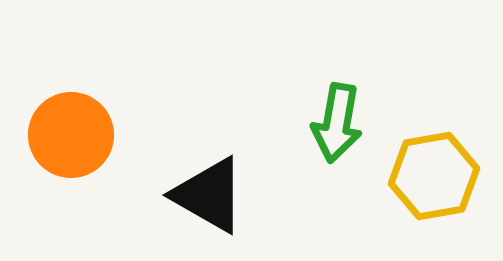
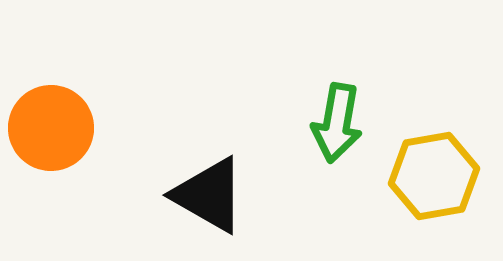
orange circle: moved 20 px left, 7 px up
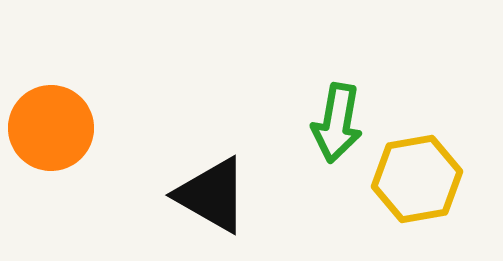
yellow hexagon: moved 17 px left, 3 px down
black triangle: moved 3 px right
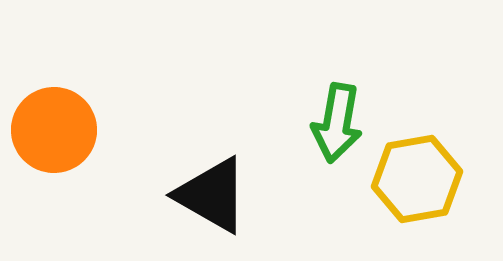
orange circle: moved 3 px right, 2 px down
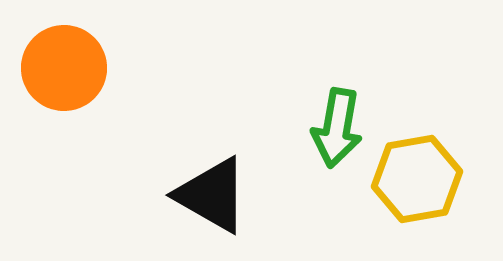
green arrow: moved 5 px down
orange circle: moved 10 px right, 62 px up
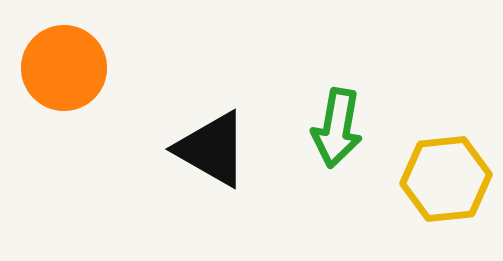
yellow hexagon: moved 29 px right; rotated 4 degrees clockwise
black triangle: moved 46 px up
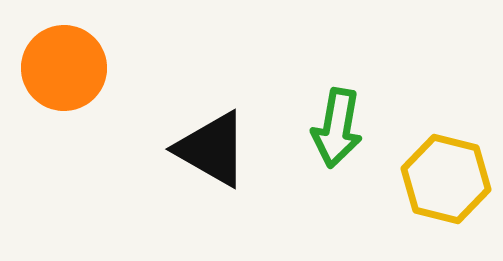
yellow hexagon: rotated 20 degrees clockwise
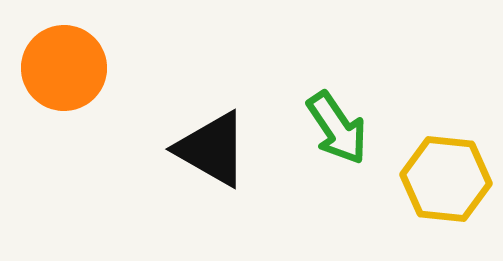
green arrow: rotated 44 degrees counterclockwise
yellow hexagon: rotated 8 degrees counterclockwise
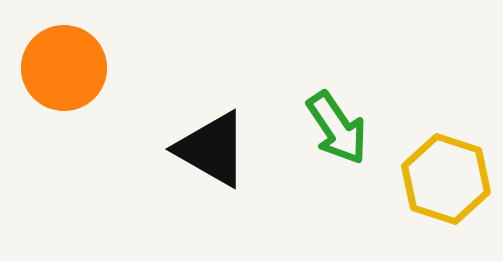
yellow hexagon: rotated 12 degrees clockwise
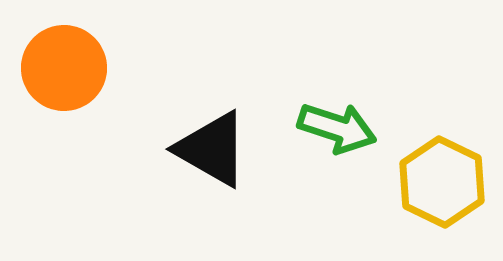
green arrow: rotated 38 degrees counterclockwise
yellow hexagon: moved 4 px left, 3 px down; rotated 8 degrees clockwise
